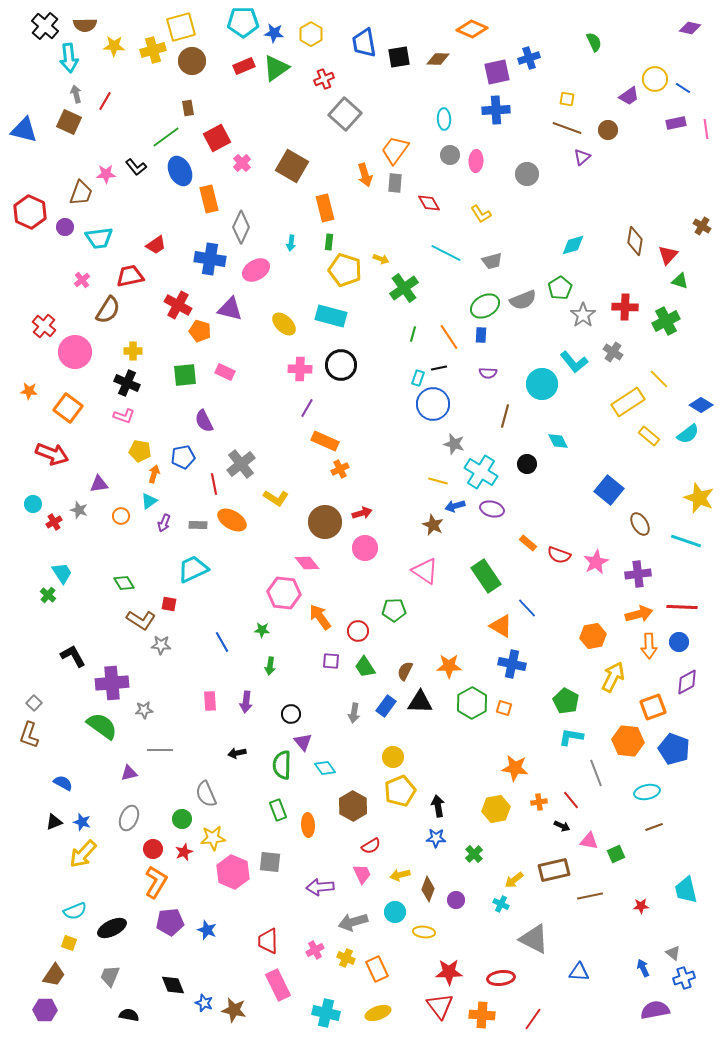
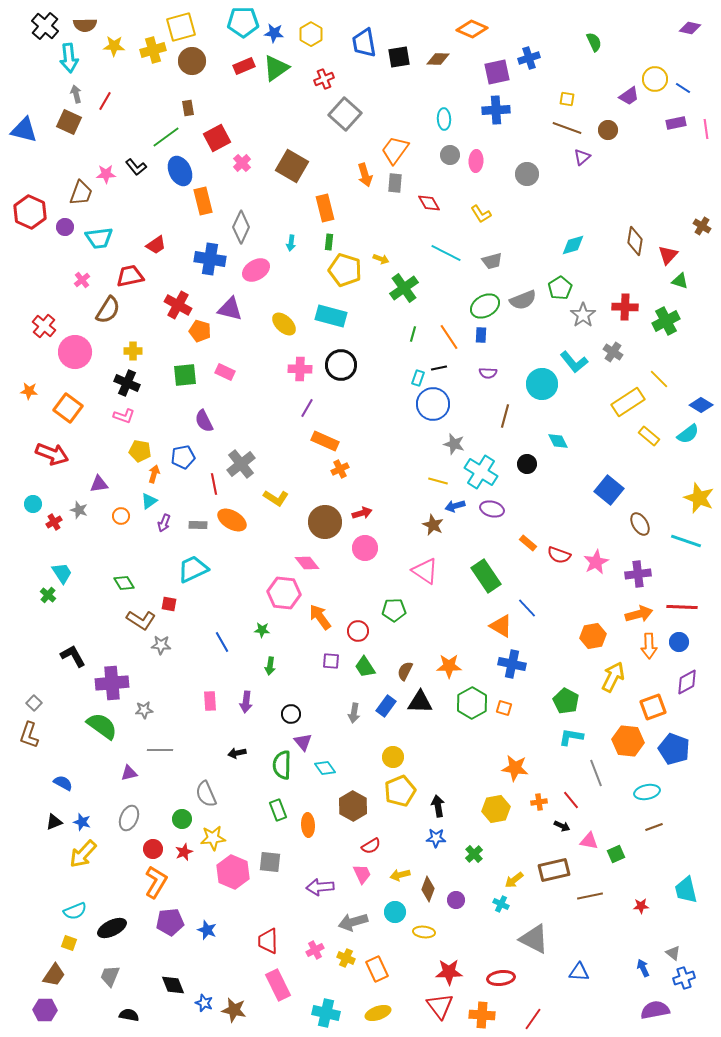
orange rectangle at (209, 199): moved 6 px left, 2 px down
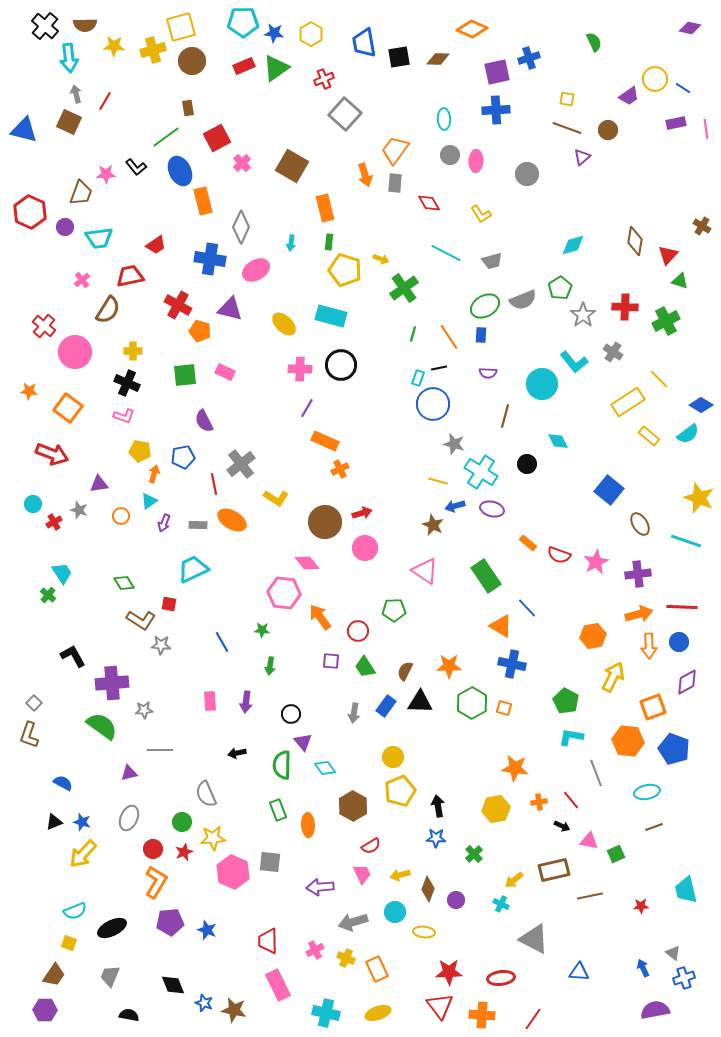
green circle at (182, 819): moved 3 px down
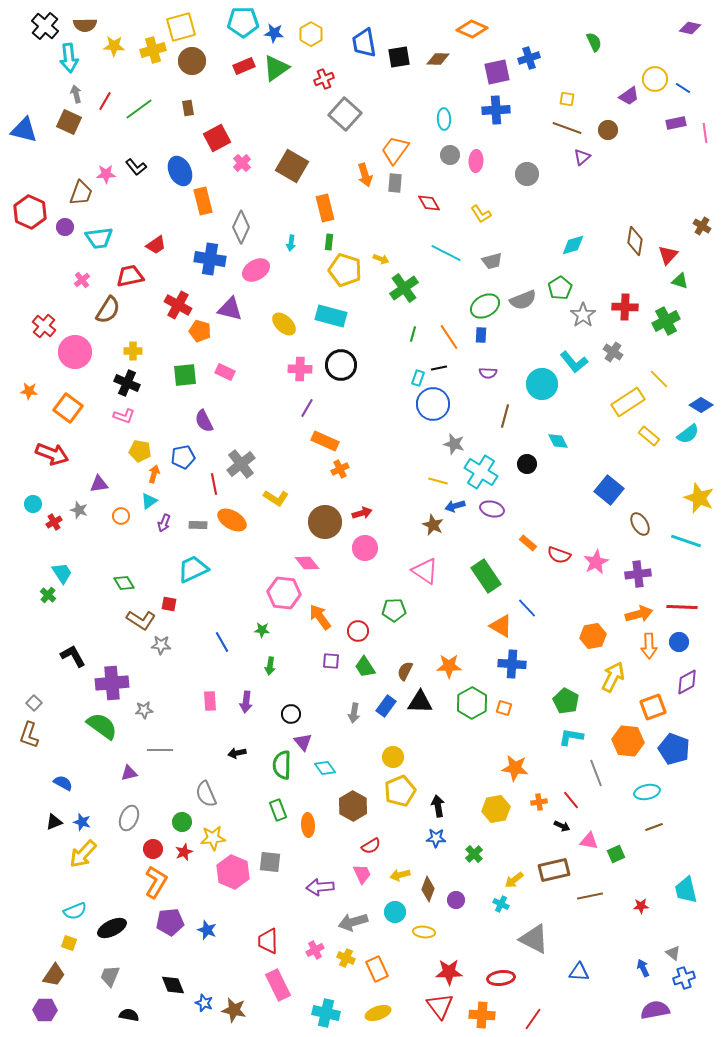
pink line at (706, 129): moved 1 px left, 4 px down
green line at (166, 137): moved 27 px left, 28 px up
blue cross at (512, 664): rotated 8 degrees counterclockwise
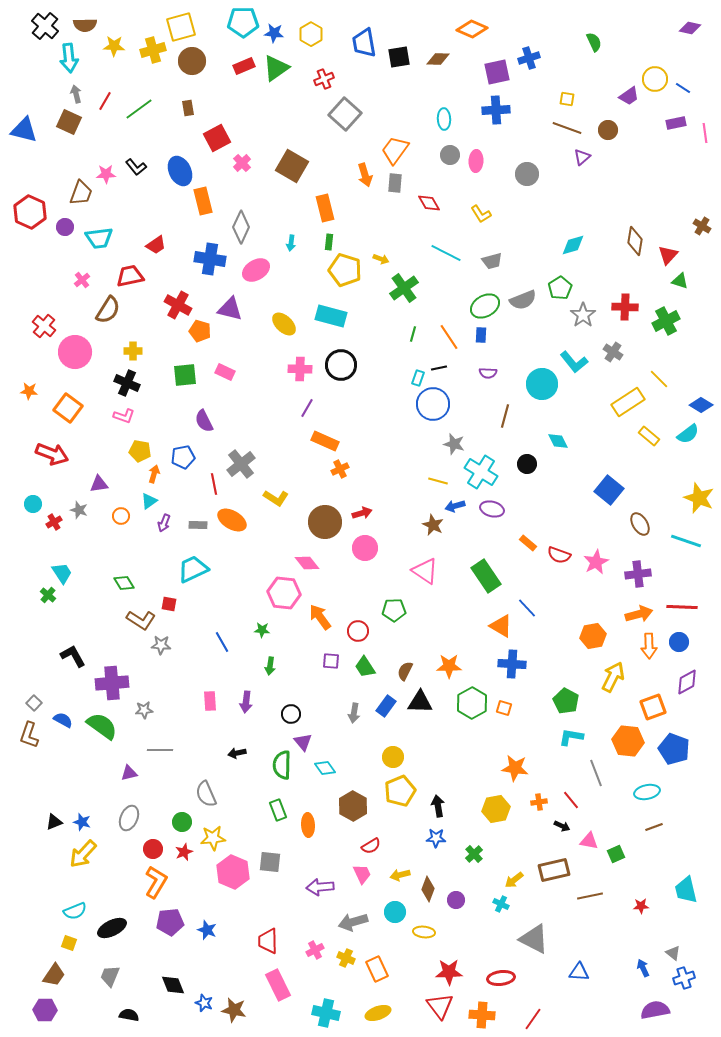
blue semicircle at (63, 783): moved 63 px up
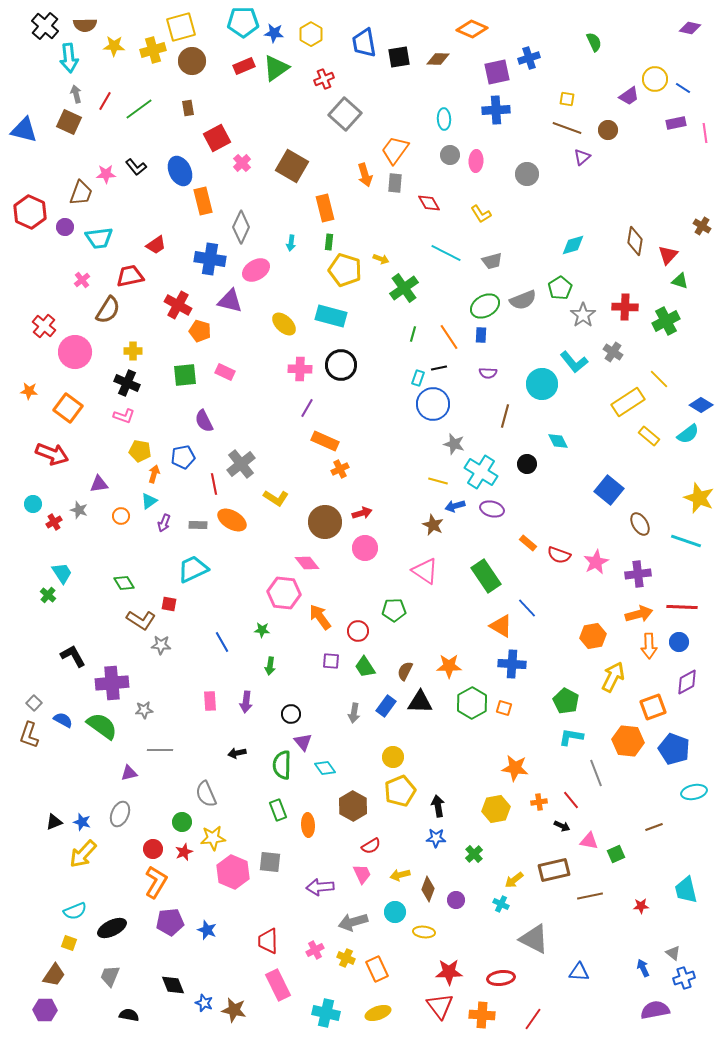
purple triangle at (230, 309): moved 8 px up
cyan ellipse at (647, 792): moved 47 px right
gray ellipse at (129, 818): moved 9 px left, 4 px up
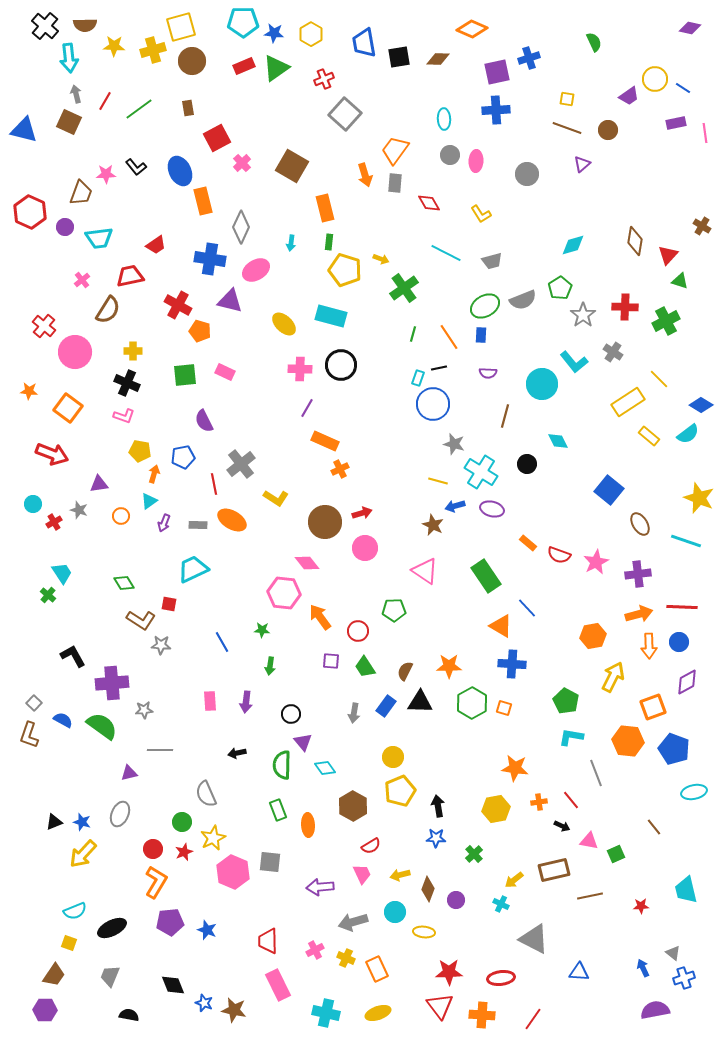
purple triangle at (582, 157): moved 7 px down
brown line at (654, 827): rotated 72 degrees clockwise
yellow star at (213, 838): rotated 20 degrees counterclockwise
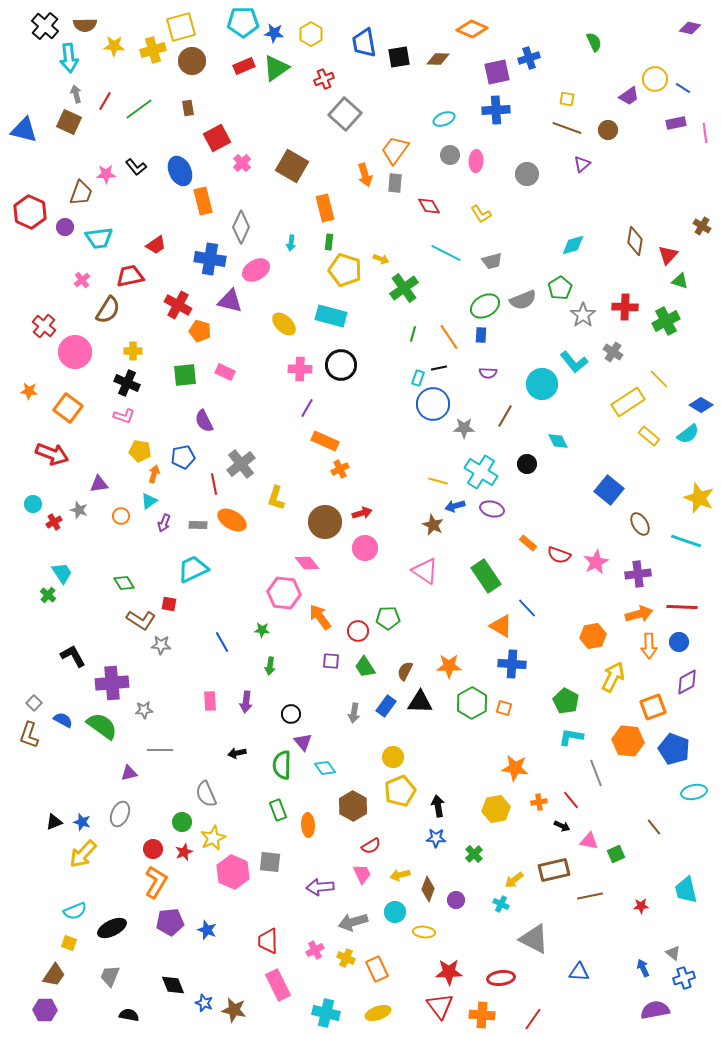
cyan ellipse at (444, 119): rotated 70 degrees clockwise
red diamond at (429, 203): moved 3 px down
brown line at (505, 416): rotated 15 degrees clockwise
gray star at (454, 444): moved 10 px right, 16 px up; rotated 15 degrees counterclockwise
yellow L-shape at (276, 498): rotated 75 degrees clockwise
green pentagon at (394, 610): moved 6 px left, 8 px down
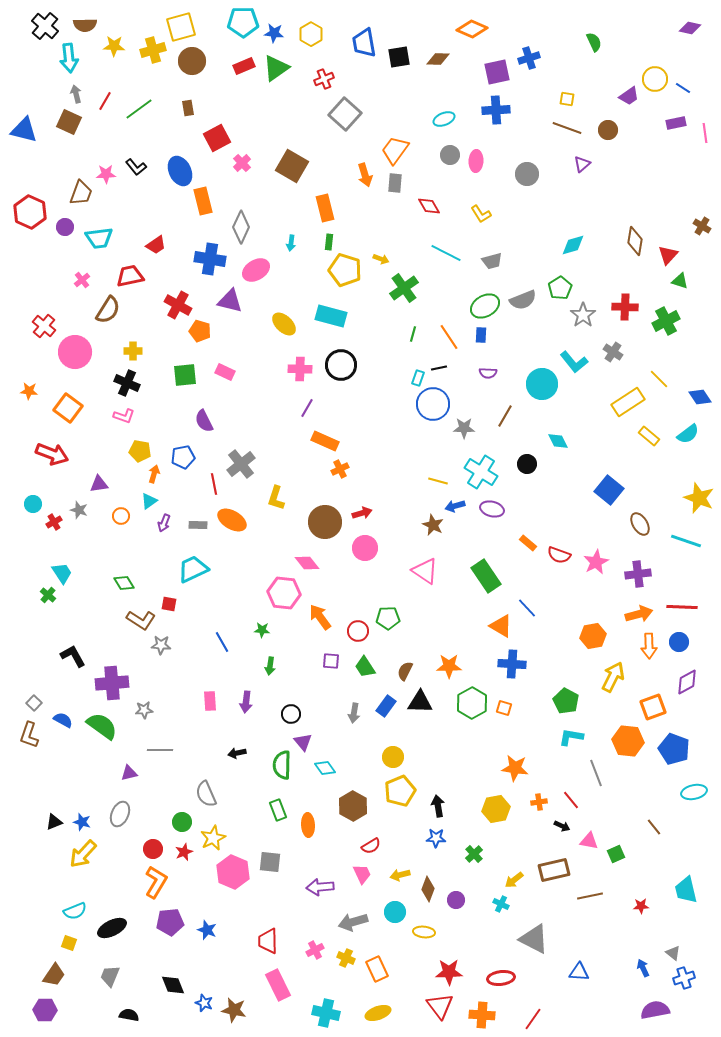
blue diamond at (701, 405): moved 1 px left, 8 px up; rotated 25 degrees clockwise
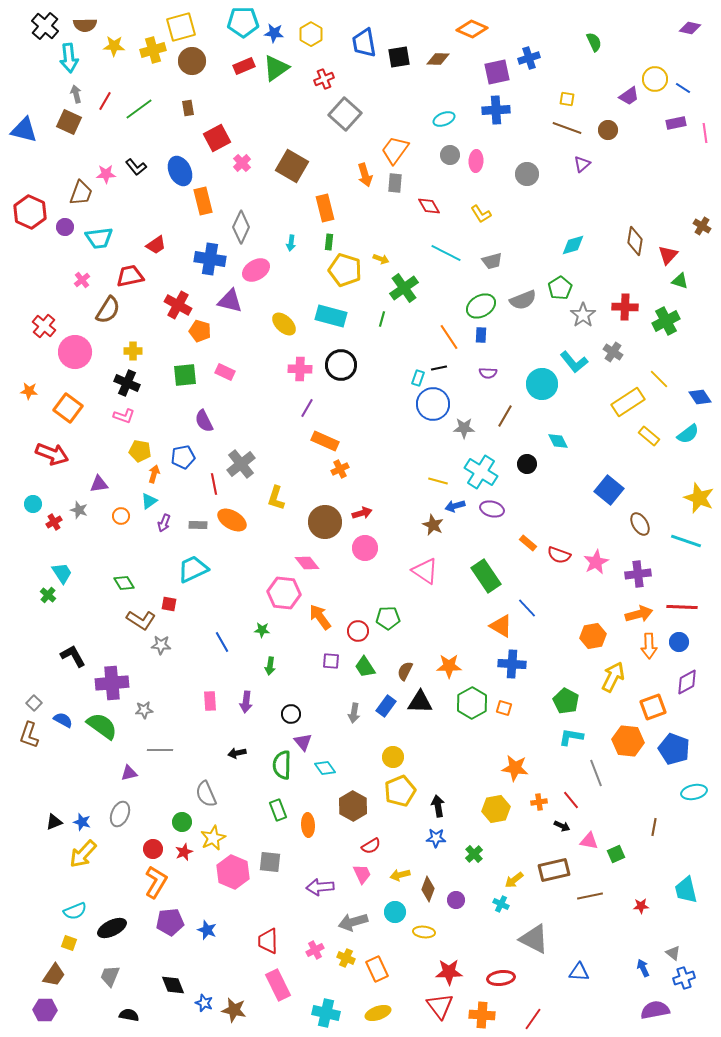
green ellipse at (485, 306): moved 4 px left
green line at (413, 334): moved 31 px left, 15 px up
brown line at (654, 827): rotated 48 degrees clockwise
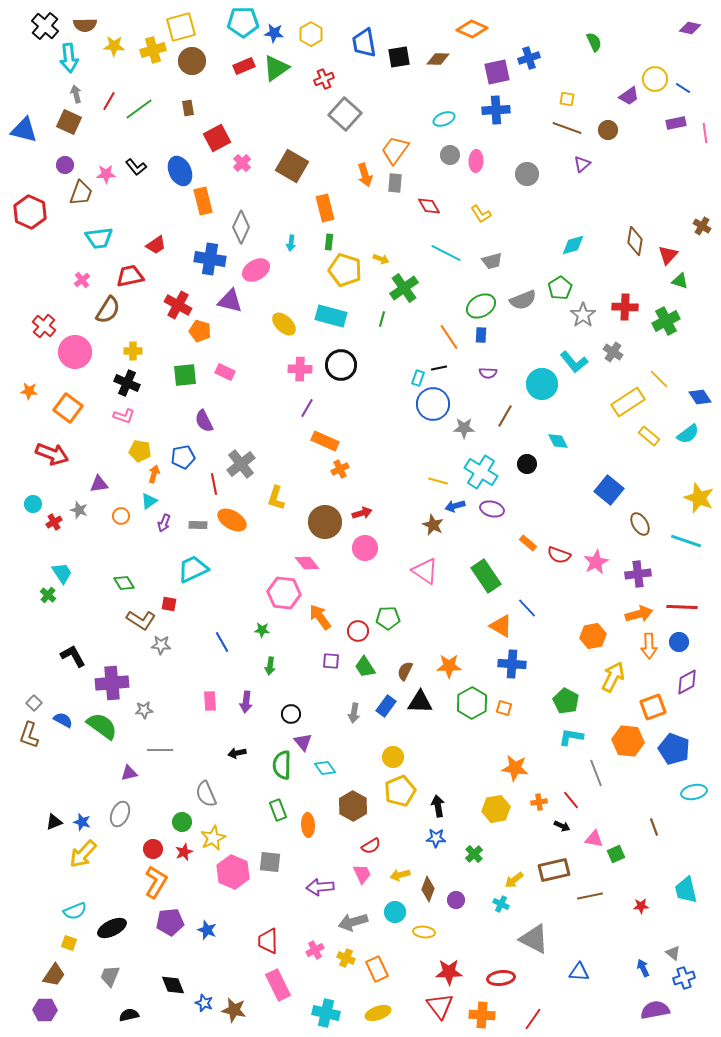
red line at (105, 101): moved 4 px right
purple circle at (65, 227): moved 62 px up
brown line at (654, 827): rotated 30 degrees counterclockwise
pink triangle at (589, 841): moved 5 px right, 2 px up
black semicircle at (129, 1015): rotated 24 degrees counterclockwise
